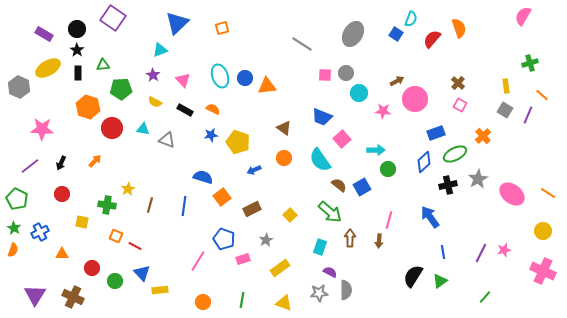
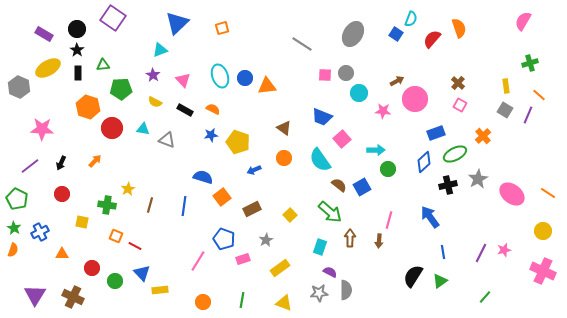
pink semicircle at (523, 16): moved 5 px down
orange line at (542, 95): moved 3 px left
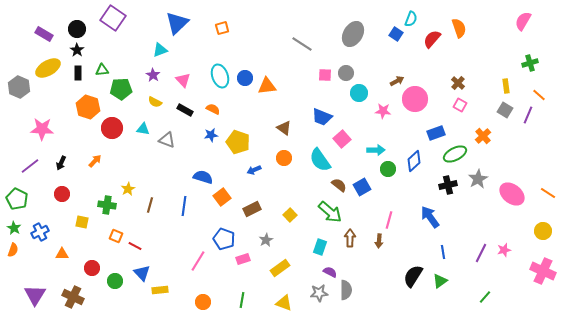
green triangle at (103, 65): moved 1 px left, 5 px down
blue diamond at (424, 162): moved 10 px left, 1 px up
